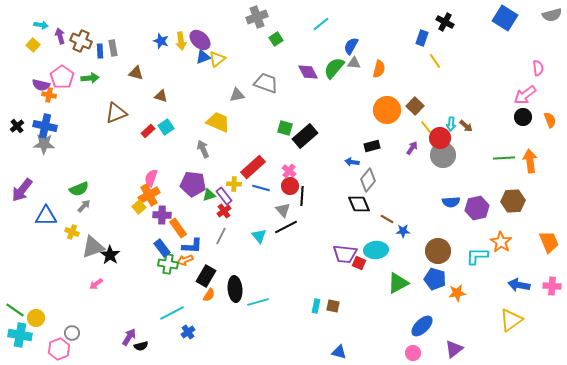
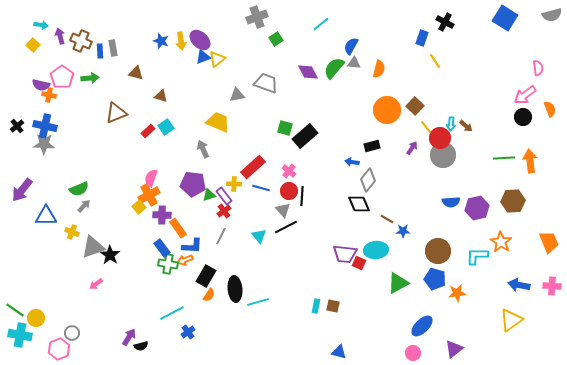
orange semicircle at (550, 120): moved 11 px up
red circle at (290, 186): moved 1 px left, 5 px down
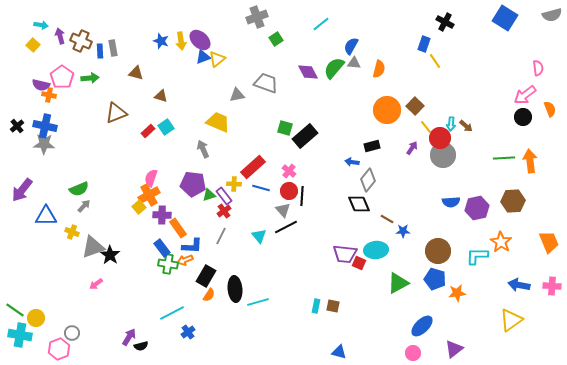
blue rectangle at (422, 38): moved 2 px right, 6 px down
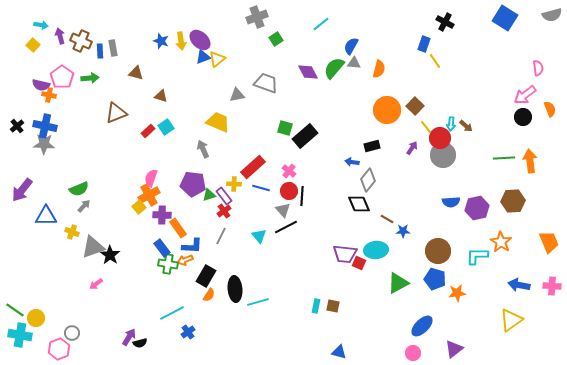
black semicircle at (141, 346): moved 1 px left, 3 px up
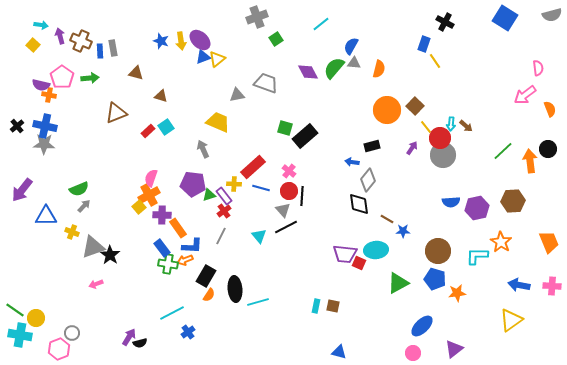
black circle at (523, 117): moved 25 px right, 32 px down
green line at (504, 158): moved 1 px left, 7 px up; rotated 40 degrees counterclockwise
black diamond at (359, 204): rotated 15 degrees clockwise
pink arrow at (96, 284): rotated 16 degrees clockwise
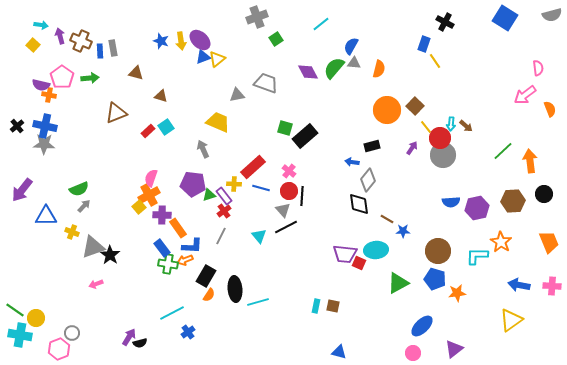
black circle at (548, 149): moved 4 px left, 45 px down
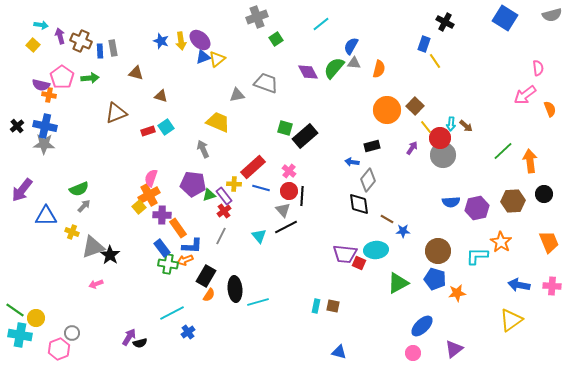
red rectangle at (148, 131): rotated 24 degrees clockwise
